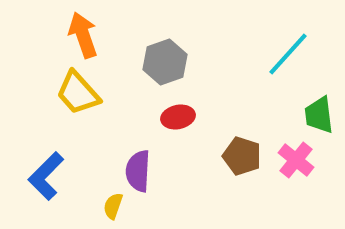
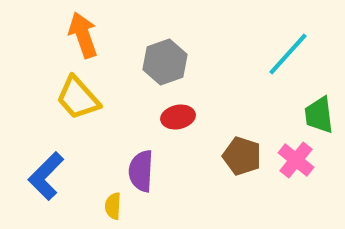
yellow trapezoid: moved 5 px down
purple semicircle: moved 3 px right
yellow semicircle: rotated 16 degrees counterclockwise
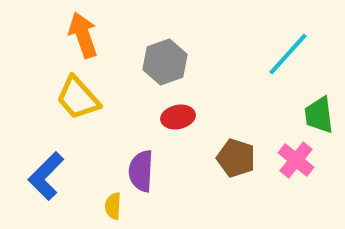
brown pentagon: moved 6 px left, 2 px down
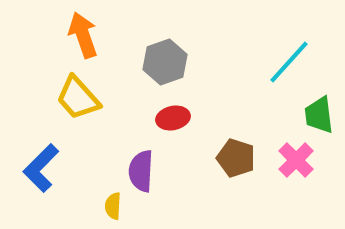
cyan line: moved 1 px right, 8 px down
red ellipse: moved 5 px left, 1 px down
pink cross: rotated 6 degrees clockwise
blue L-shape: moved 5 px left, 8 px up
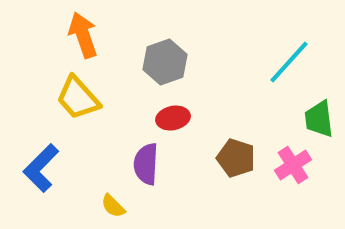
green trapezoid: moved 4 px down
pink cross: moved 3 px left, 5 px down; rotated 12 degrees clockwise
purple semicircle: moved 5 px right, 7 px up
yellow semicircle: rotated 48 degrees counterclockwise
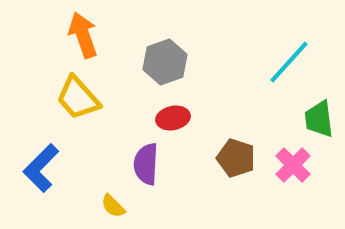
pink cross: rotated 12 degrees counterclockwise
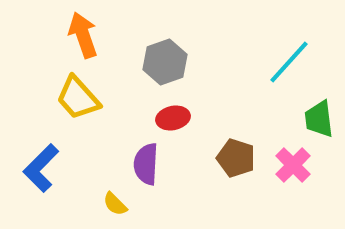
yellow semicircle: moved 2 px right, 2 px up
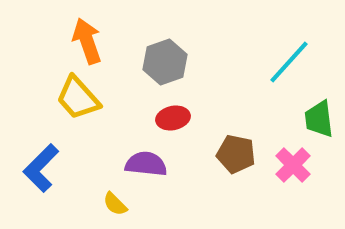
orange arrow: moved 4 px right, 6 px down
brown pentagon: moved 4 px up; rotated 6 degrees counterclockwise
purple semicircle: rotated 93 degrees clockwise
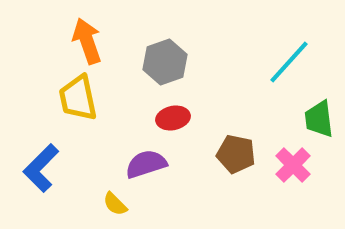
yellow trapezoid: rotated 30 degrees clockwise
purple semicircle: rotated 24 degrees counterclockwise
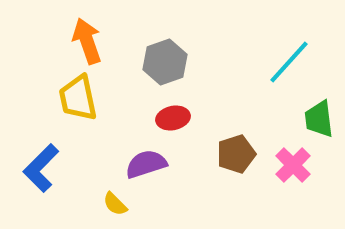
brown pentagon: rotated 30 degrees counterclockwise
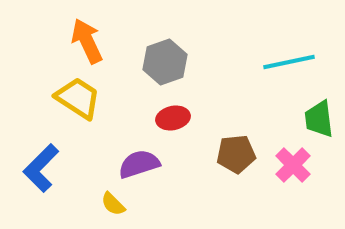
orange arrow: rotated 6 degrees counterclockwise
cyan line: rotated 36 degrees clockwise
yellow trapezoid: rotated 135 degrees clockwise
brown pentagon: rotated 12 degrees clockwise
purple semicircle: moved 7 px left
yellow semicircle: moved 2 px left
